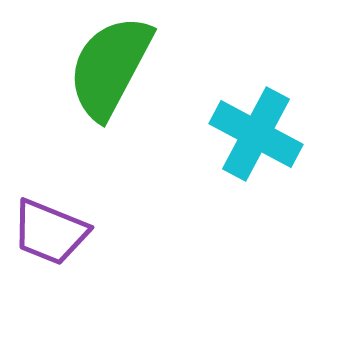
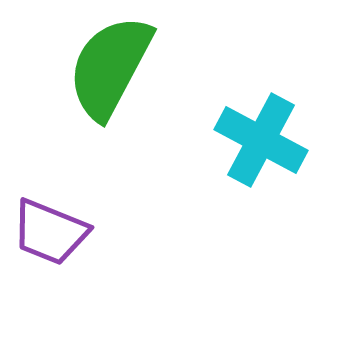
cyan cross: moved 5 px right, 6 px down
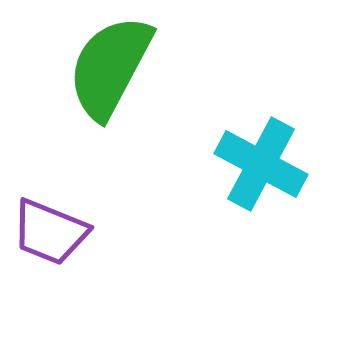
cyan cross: moved 24 px down
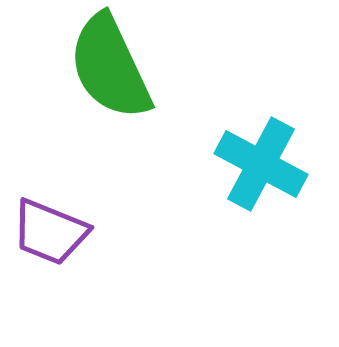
green semicircle: rotated 53 degrees counterclockwise
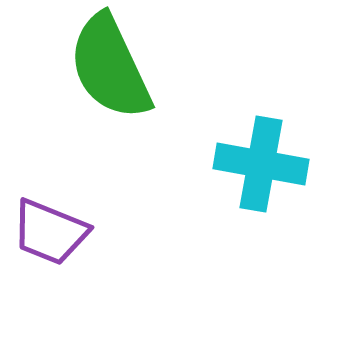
cyan cross: rotated 18 degrees counterclockwise
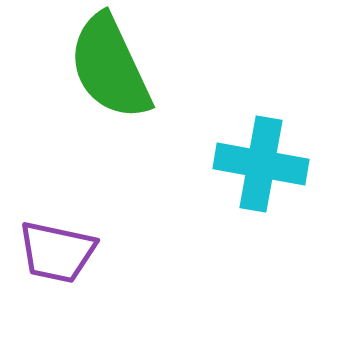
purple trapezoid: moved 7 px right, 20 px down; rotated 10 degrees counterclockwise
